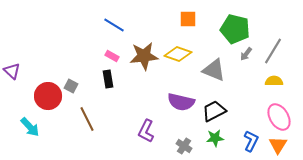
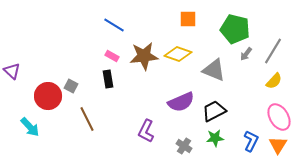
yellow semicircle: rotated 132 degrees clockwise
purple semicircle: rotated 36 degrees counterclockwise
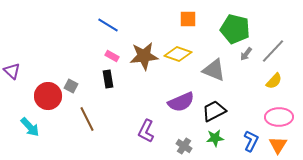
blue line: moved 6 px left
gray line: rotated 12 degrees clockwise
pink ellipse: rotated 60 degrees counterclockwise
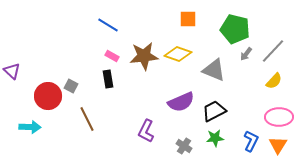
cyan arrow: rotated 45 degrees counterclockwise
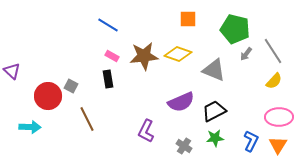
gray line: rotated 76 degrees counterclockwise
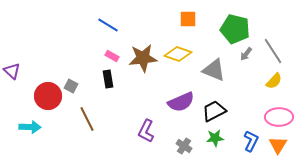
brown star: moved 1 px left, 2 px down
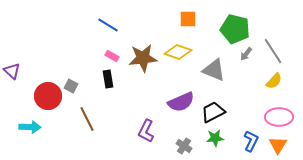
yellow diamond: moved 2 px up
black trapezoid: moved 1 px left, 1 px down
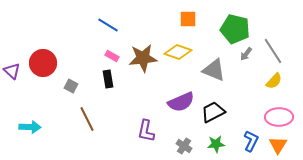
red circle: moved 5 px left, 33 px up
purple L-shape: rotated 15 degrees counterclockwise
green star: moved 1 px right, 6 px down
